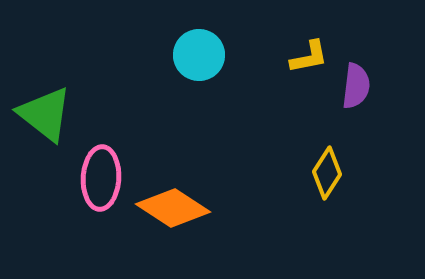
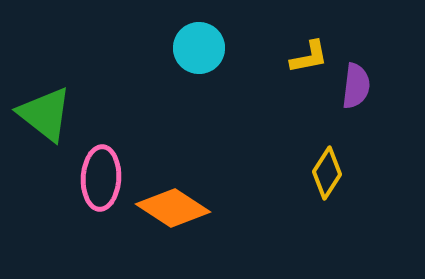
cyan circle: moved 7 px up
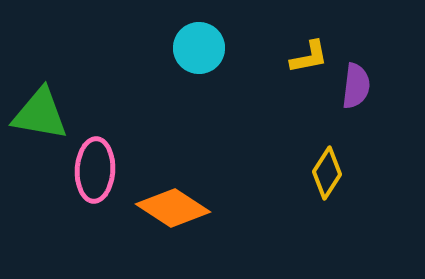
green triangle: moved 5 px left; rotated 28 degrees counterclockwise
pink ellipse: moved 6 px left, 8 px up
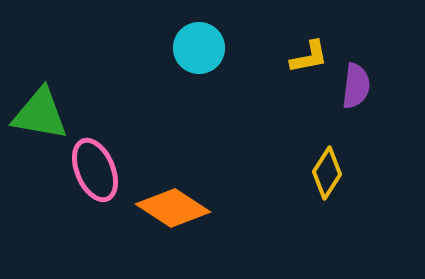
pink ellipse: rotated 26 degrees counterclockwise
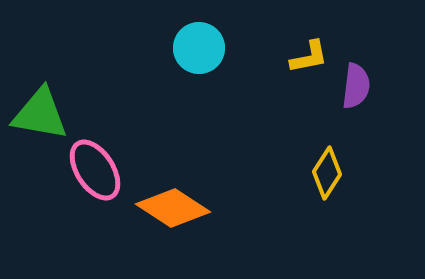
pink ellipse: rotated 10 degrees counterclockwise
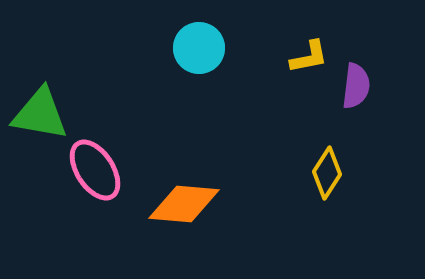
orange diamond: moved 11 px right, 4 px up; rotated 28 degrees counterclockwise
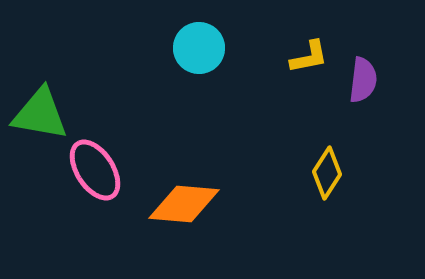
purple semicircle: moved 7 px right, 6 px up
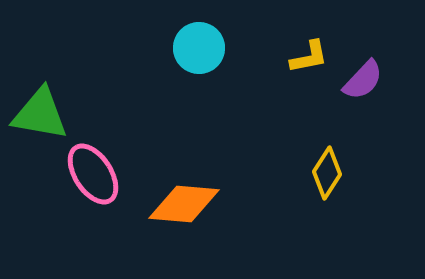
purple semicircle: rotated 36 degrees clockwise
pink ellipse: moved 2 px left, 4 px down
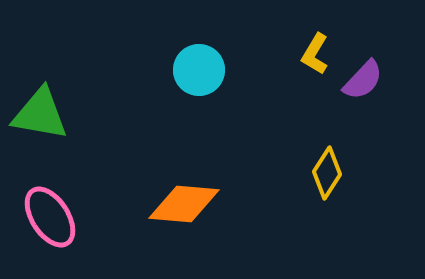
cyan circle: moved 22 px down
yellow L-shape: moved 6 px right, 3 px up; rotated 132 degrees clockwise
pink ellipse: moved 43 px left, 43 px down
